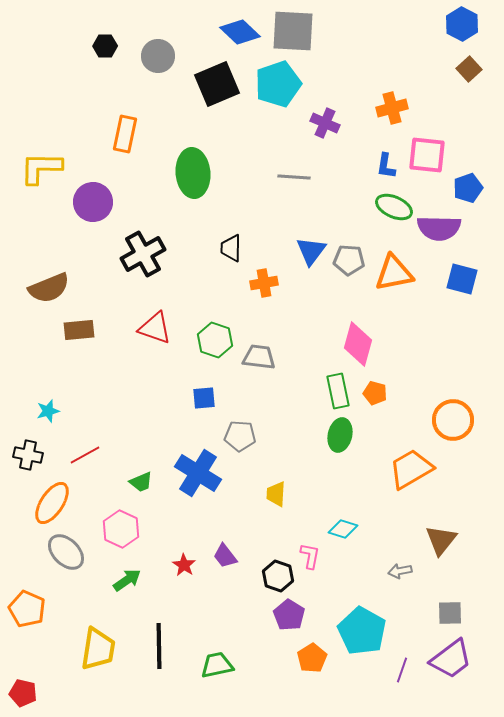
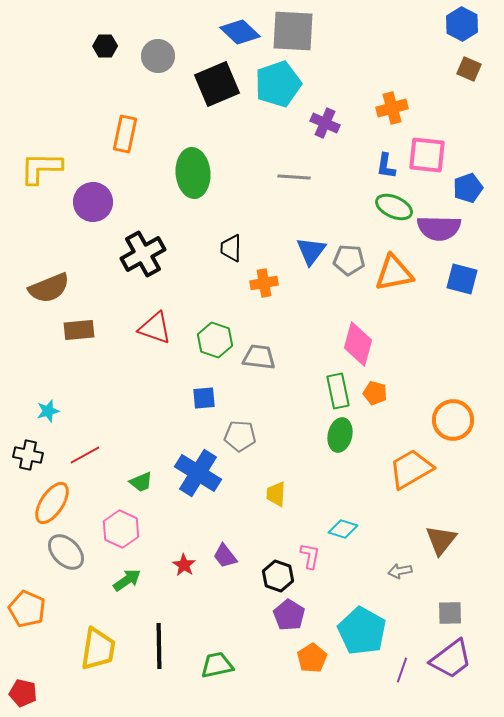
brown square at (469, 69): rotated 25 degrees counterclockwise
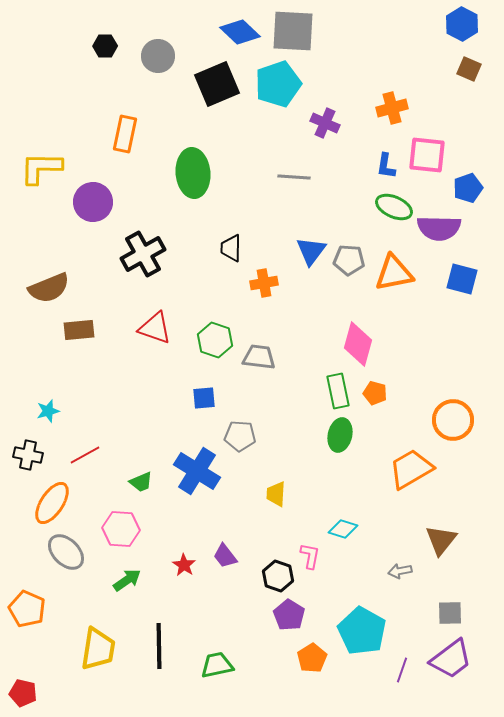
blue cross at (198, 473): moved 1 px left, 2 px up
pink hexagon at (121, 529): rotated 21 degrees counterclockwise
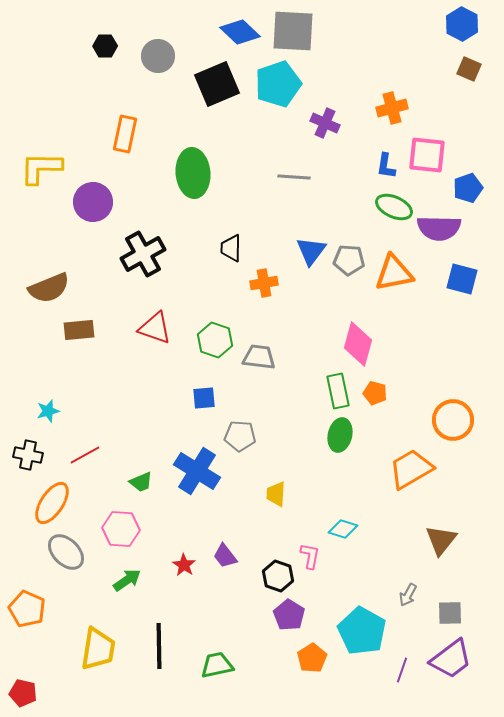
gray arrow at (400, 571): moved 8 px right, 24 px down; rotated 50 degrees counterclockwise
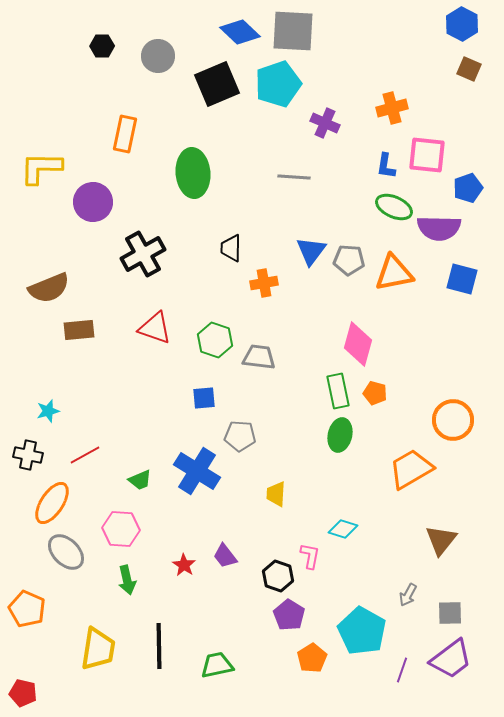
black hexagon at (105, 46): moved 3 px left
green trapezoid at (141, 482): moved 1 px left, 2 px up
green arrow at (127, 580): rotated 112 degrees clockwise
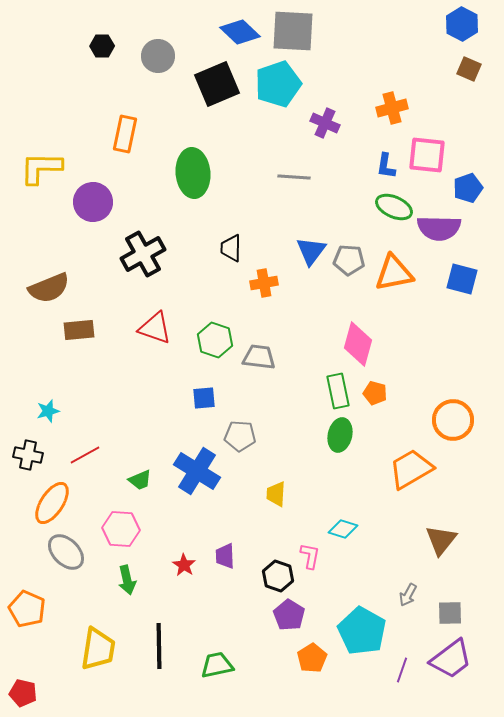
purple trapezoid at (225, 556): rotated 36 degrees clockwise
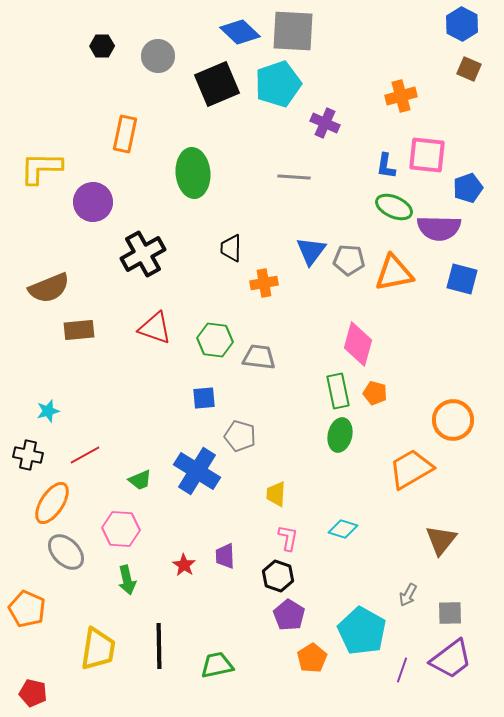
orange cross at (392, 108): moved 9 px right, 12 px up
green hexagon at (215, 340): rotated 12 degrees counterclockwise
gray pentagon at (240, 436): rotated 12 degrees clockwise
pink L-shape at (310, 556): moved 22 px left, 18 px up
red pentagon at (23, 693): moved 10 px right
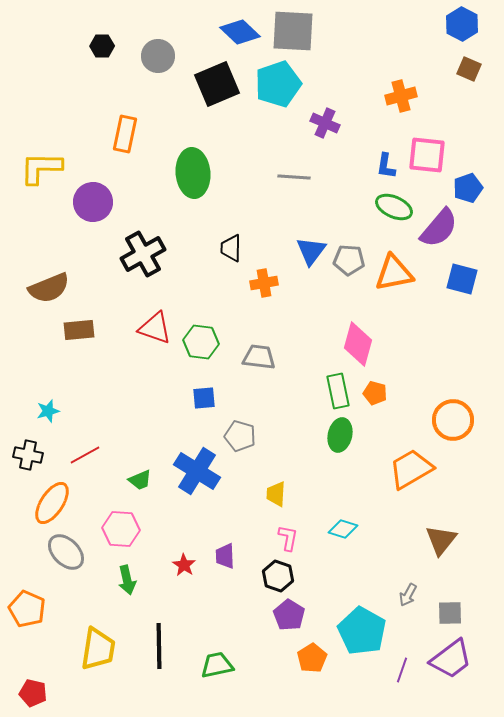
purple semicircle at (439, 228): rotated 51 degrees counterclockwise
green hexagon at (215, 340): moved 14 px left, 2 px down
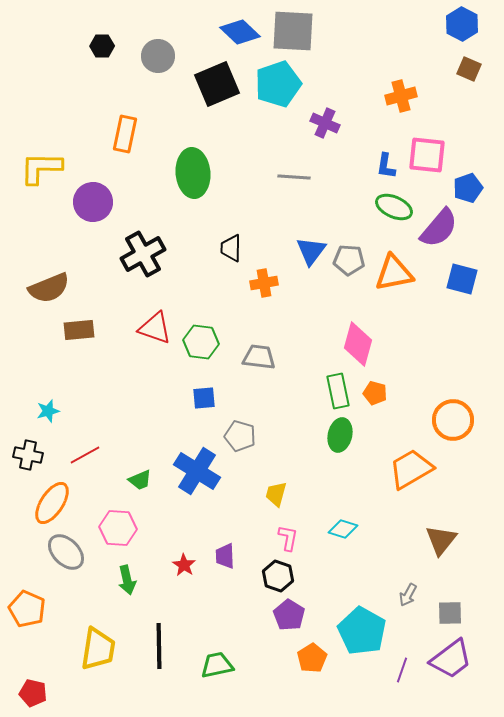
yellow trapezoid at (276, 494): rotated 12 degrees clockwise
pink hexagon at (121, 529): moved 3 px left, 1 px up
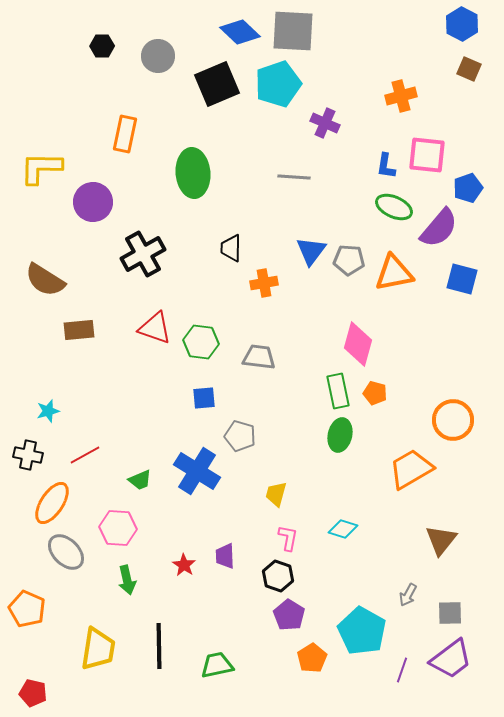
brown semicircle at (49, 288): moved 4 px left, 8 px up; rotated 54 degrees clockwise
